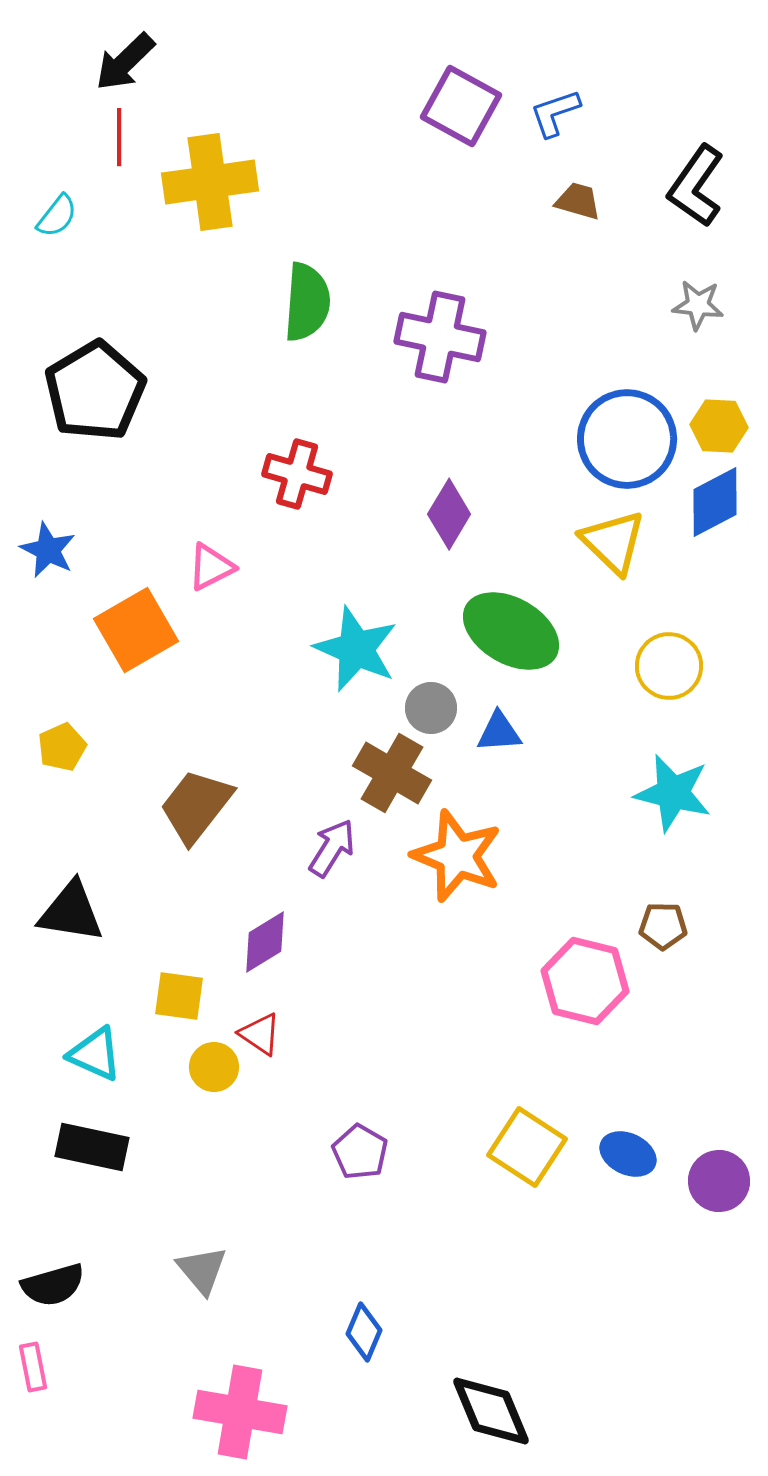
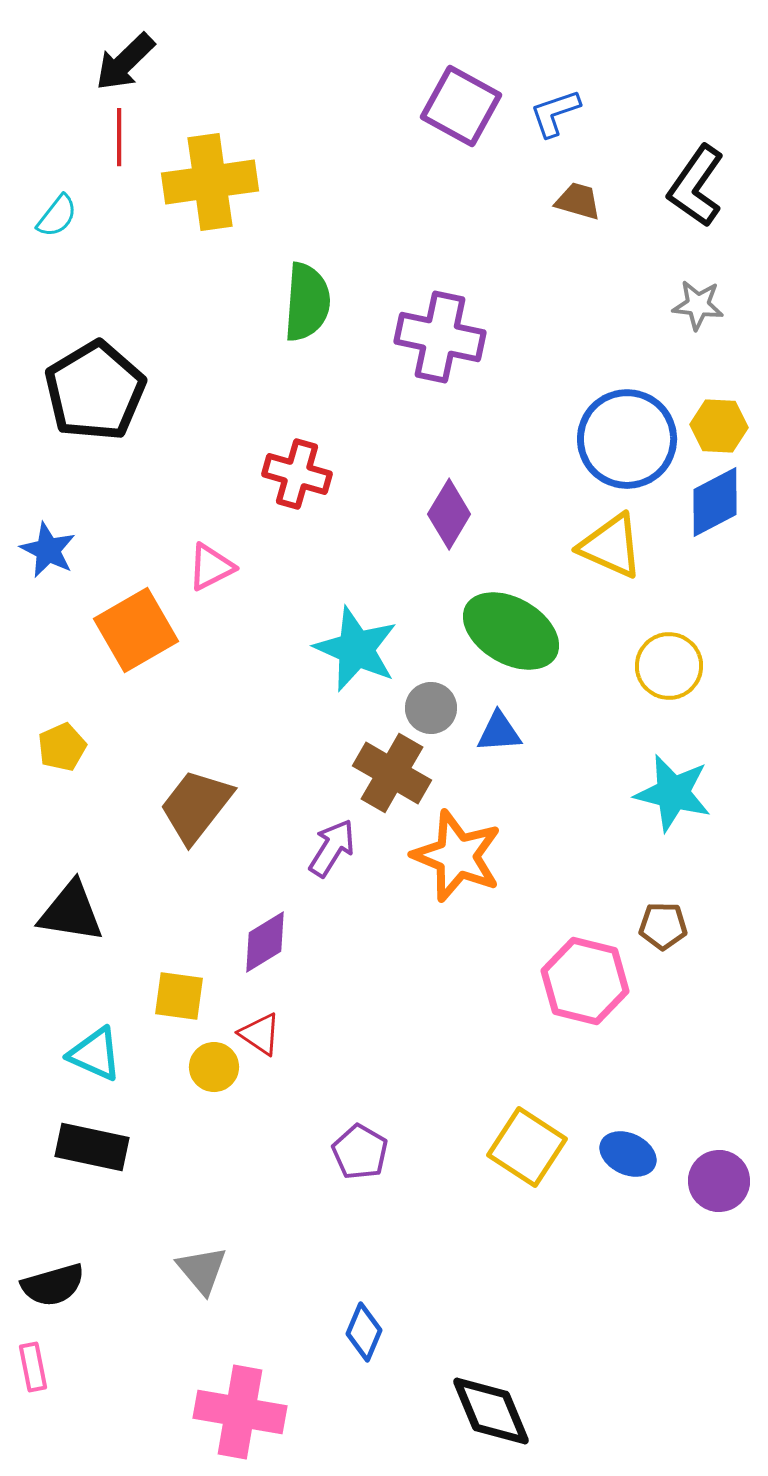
yellow triangle at (613, 542): moved 2 px left, 4 px down; rotated 20 degrees counterclockwise
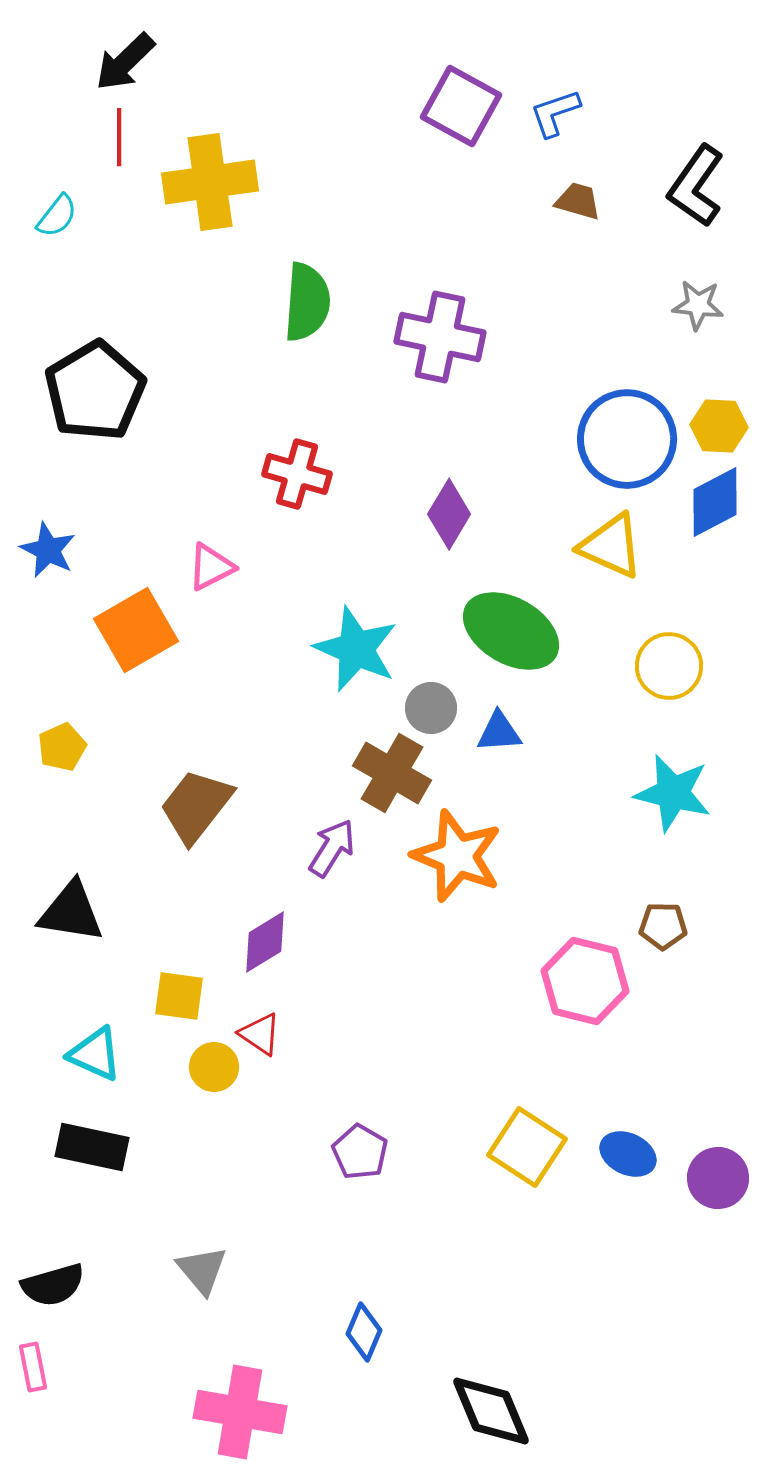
purple circle at (719, 1181): moved 1 px left, 3 px up
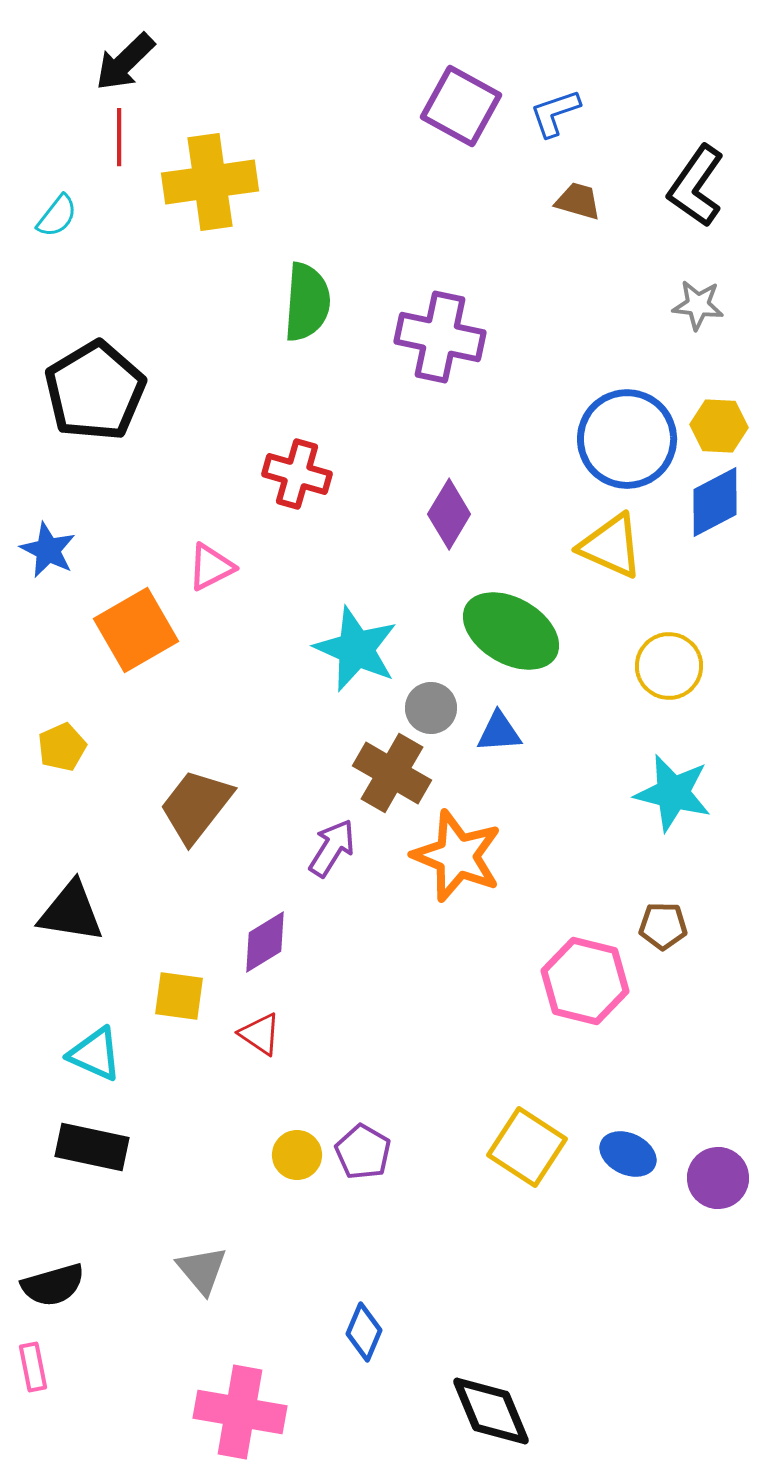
yellow circle at (214, 1067): moved 83 px right, 88 px down
purple pentagon at (360, 1152): moved 3 px right
